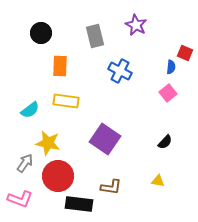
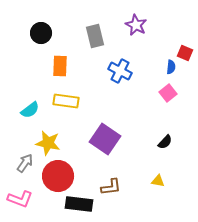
brown L-shape: rotated 15 degrees counterclockwise
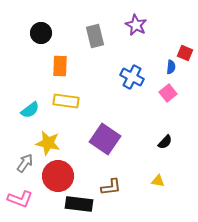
blue cross: moved 12 px right, 6 px down
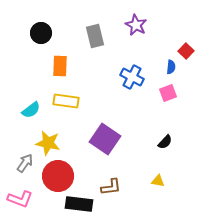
red square: moved 1 px right, 2 px up; rotated 21 degrees clockwise
pink square: rotated 18 degrees clockwise
cyan semicircle: moved 1 px right
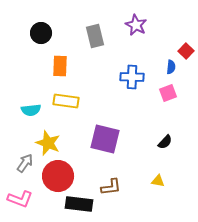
blue cross: rotated 25 degrees counterclockwise
cyan semicircle: rotated 30 degrees clockwise
purple square: rotated 20 degrees counterclockwise
yellow star: rotated 10 degrees clockwise
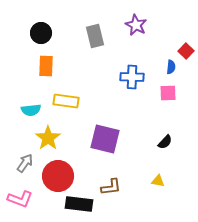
orange rectangle: moved 14 px left
pink square: rotated 18 degrees clockwise
yellow star: moved 5 px up; rotated 15 degrees clockwise
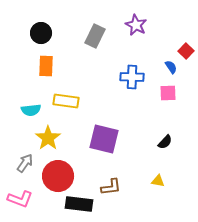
gray rectangle: rotated 40 degrees clockwise
blue semicircle: rotated 40 degrees counterclockwise
purple square: moved 1 px left
